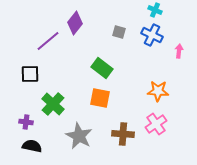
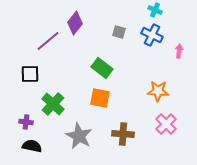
pink cross: moved 10 px right; rotated 10 degrees counterclockwise
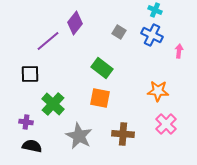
gray square: rotated 16 degrees clockwise
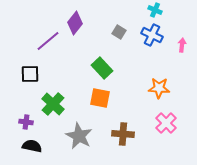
pink arrow: moved 3 px right, 6 px up
green rectangle: rotated 10 degrees clockwise
orange star: moved 1 px right, 3 px up
pink cross: moved 1 px up
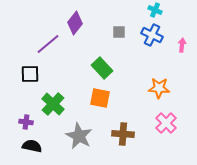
gray square: rotated 32 degrees counterclockwise
purple line: moved 3 px down
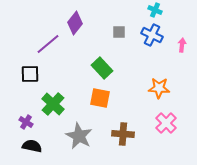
purple cross: rotated 24 degrees clockwise
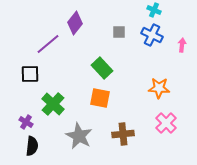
cyan cross: moved 1 px left
brown cross: rotated 10 degrees counterclockwise
black semicircle: rotated 84 degrees clockwise
